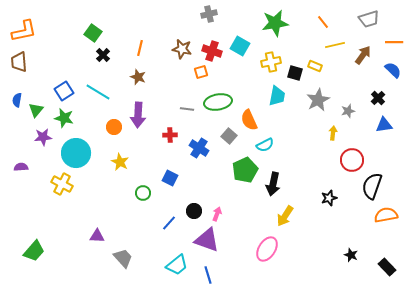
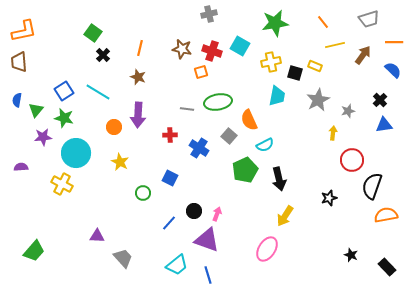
black cross at (378, 98): moved 2 px right, 2 px down
black arrow at (273, 184): moved 6 px right, 5 px up; rotated 25 degrees counterclockwise
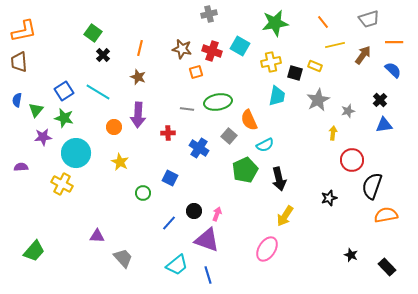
orange square at (201, 72): moved 5 px left
red cross at (170, 135): moved 2 px left, 2 px up
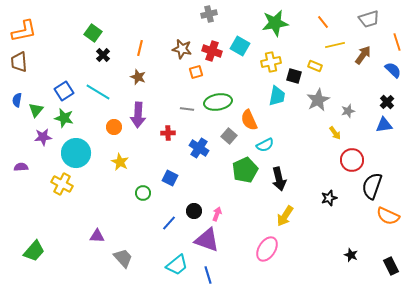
orange line at (394, 42): moved 3 px right; rotated 72 degrees clockwise
black square at (295, 73): moved 1 px left, 3 px down
black cross at (380, 100): moved 7 px right, 2 px down
yellow arrow at (333, 133): moved 2 px right; rotated 136 degrees clockwise
orange semicircle at (386, 215): moved 2 px right, 1 px down; rotated 145 degrees counterclockwise
black rectangle at (387, 267): moved 4 px right, 1 px up; rotated 18 degrees clockwise
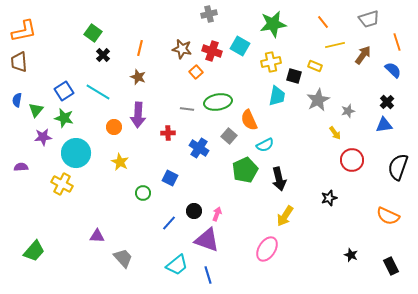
green star at (275, 23): moved 2 px left, 1 px down
orange square at (196, 72): rotated 24 degrees counterclockwise
black semicircle at (372, 186): moved 26 px right, 19 px up
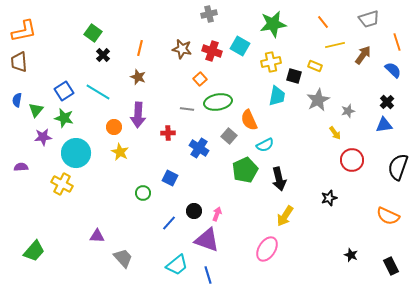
orange square at (196, 72): moved 4 px right, 7 px down
yellow star at (120, 162): moved 10 px up
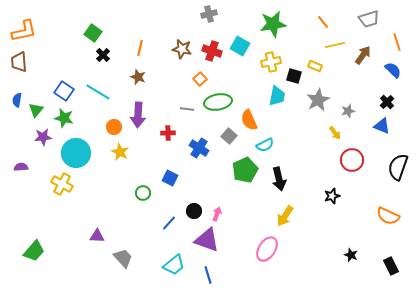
blue square at (64, 91): rotated 24 degrees counterclockwise
blue triangle at (384, 125): moved 2 px left, 1 px down; rotated 30 degrees clockwise
black star at (329, 198): moved 3 px right, 2 px up
cyan trapezoid at (177, 265): moved 3 px left
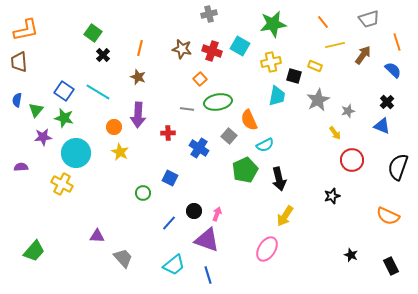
orange L-shape at (24, 31): moved 2 px right, 1 px up
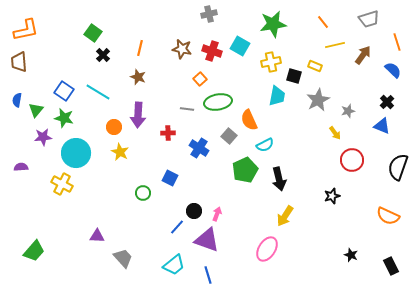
blue line at (169, 223): moved 8 px right, 4 px down
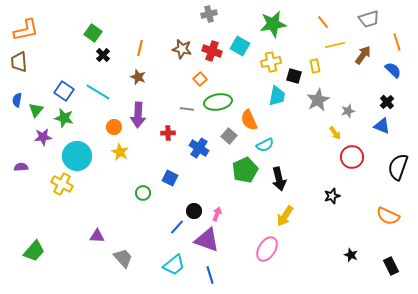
yellow rectangle at (315, 66): rotated 56 degrees clockwise
cyan circle at (76, 153): moved 1 px right, 3 px down
red circle at (352, 160): moved 3 px up
blue line at (208, 275): moved 2 px right
